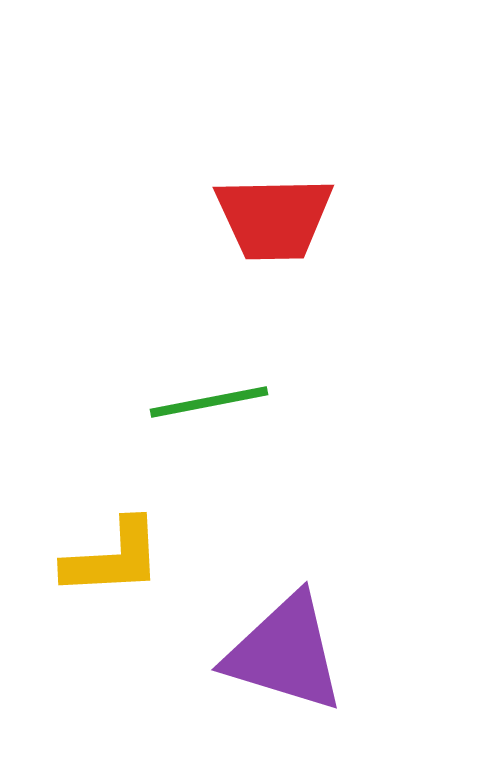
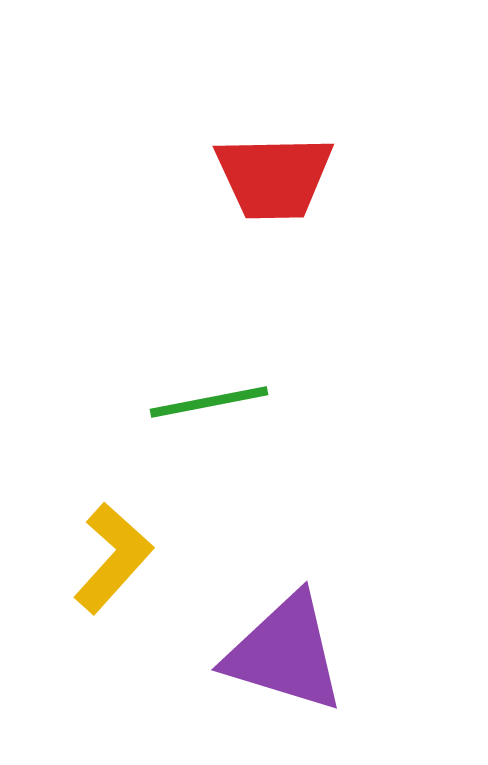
red trapezoid: moved 41 px up
yellow L-shape: rotated 45 degrees counterclockwise
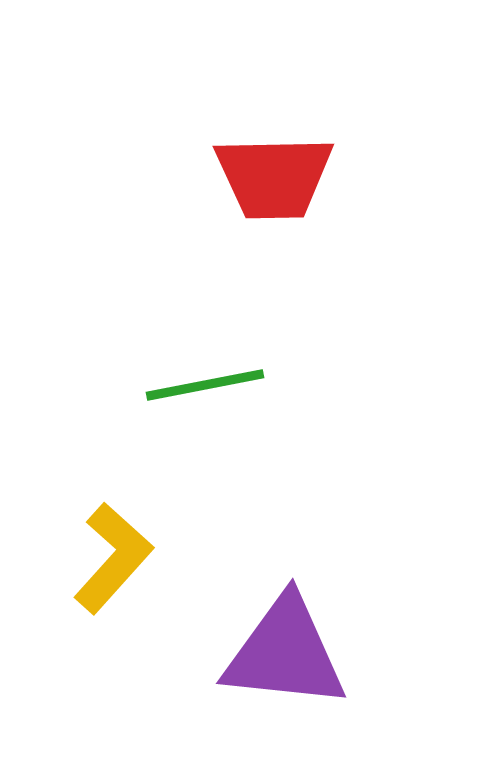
green line: moved 4 px left, 17 px up
purple triangle: rotated 11 degrees counterclockwise
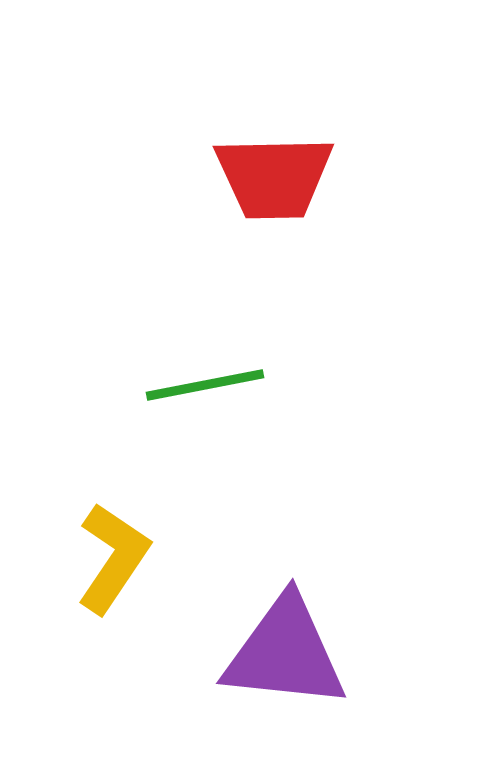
yellow L-shape: rotated 8 degrees counterclockwise
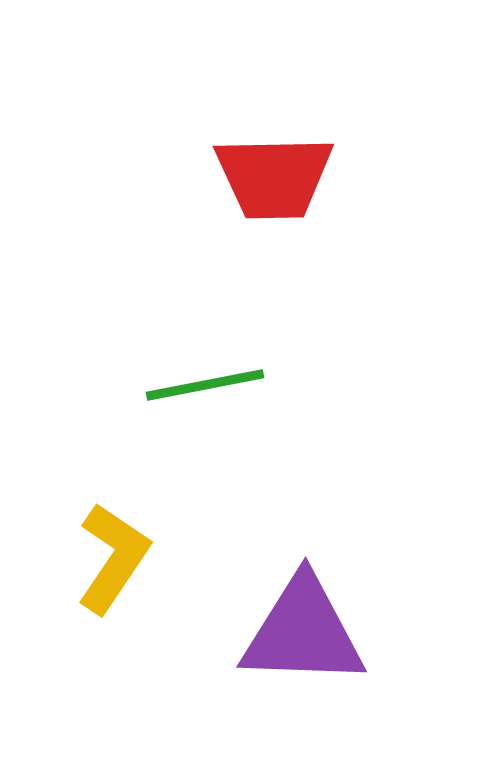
purple triangle: moved 18 px right, 21 px up; rotated 4 degrees counterclockwise
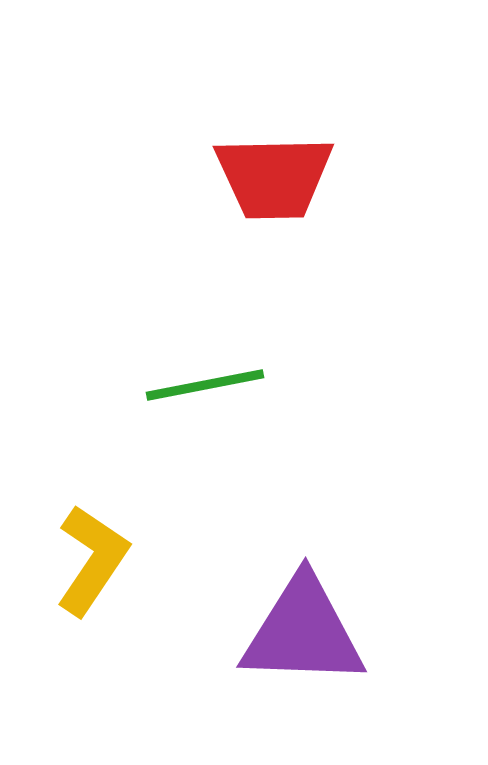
yellow L-shape: moved 21 px left, 2 px down
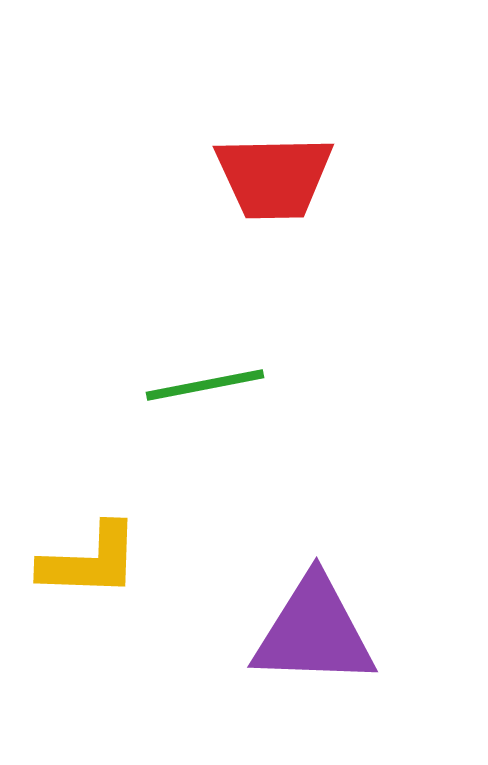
yellow L-shape: moved 2 px left, 1 px down; rotated 58 degrees clockwise
purple triangle: moved 11 px right
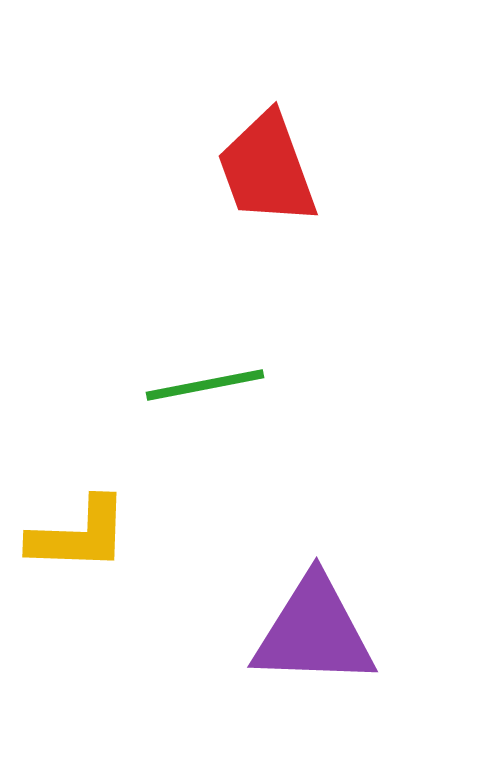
red trapezoid: moved 7 px left, 8 px up; rotated 71 degrees clockwise
yellow L-shape: moved 11 px left, 26 px up
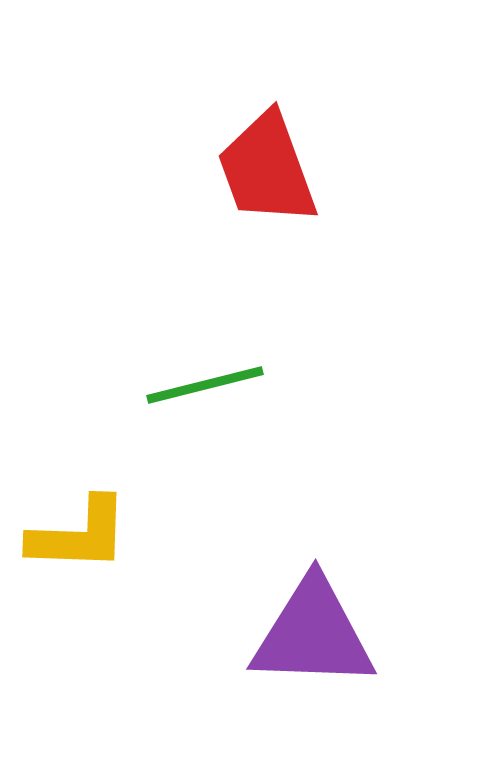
green line: rotated 3 degrees counterclockwise
purple triangle: moved 1 px left, 2 px down
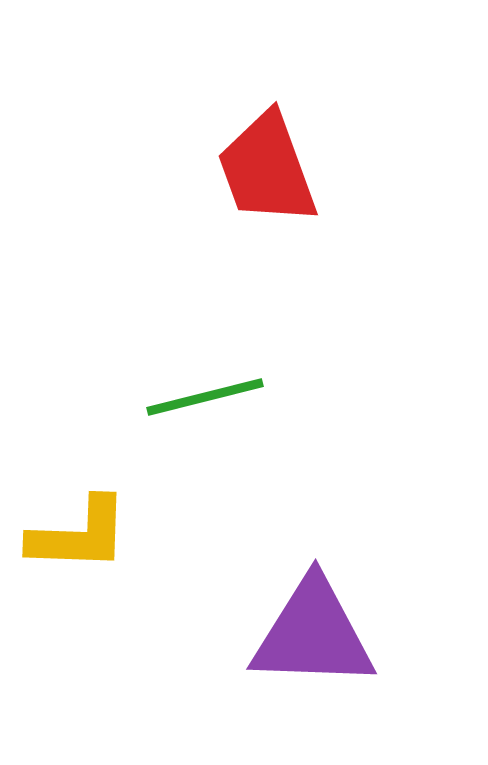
green line: moved 12 px down
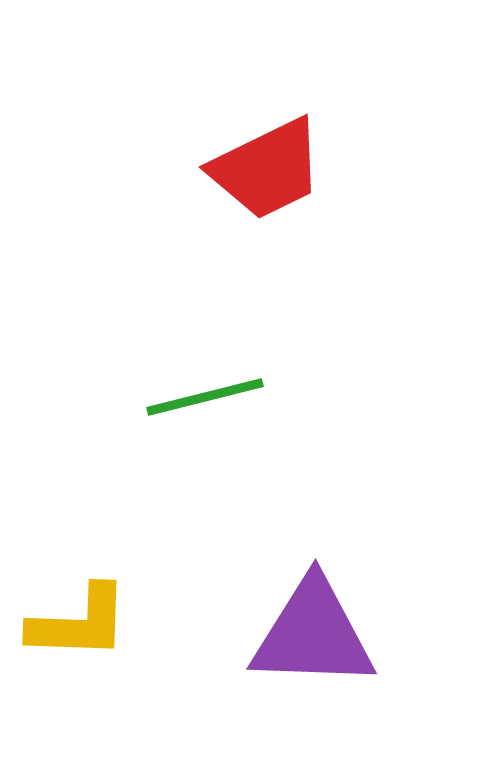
red trapezoid: rotated 96 degrees counterclockwise
yellow L-shape: moved 88 px down
